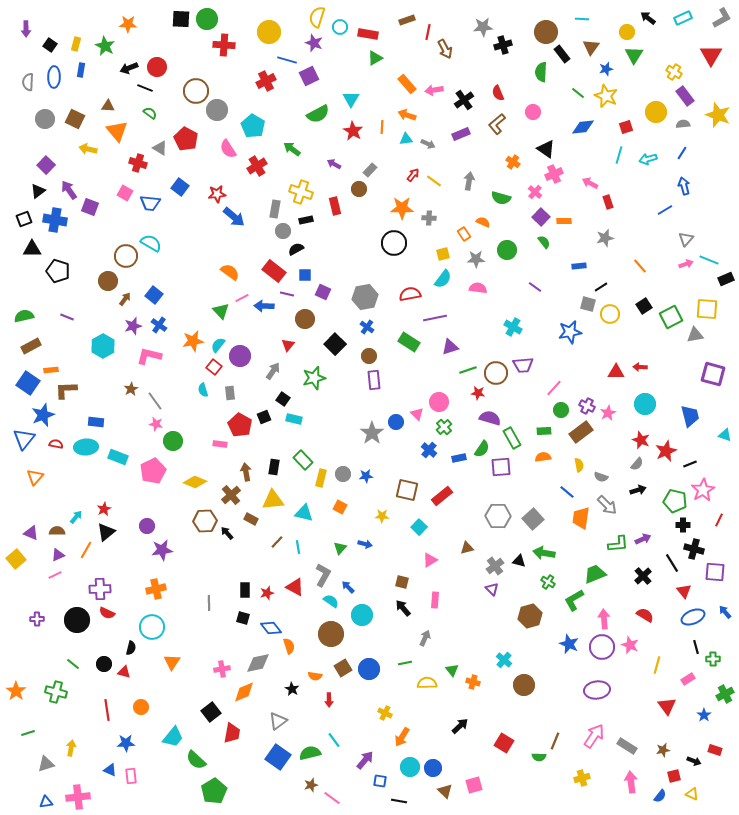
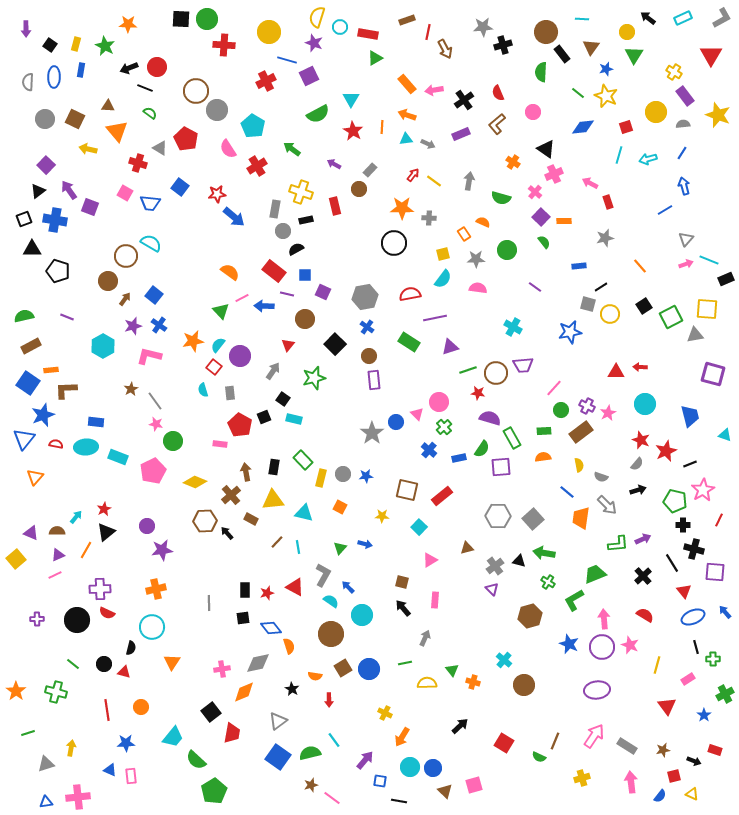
black square at (243, 618): rotated 24 degrees counterclockwise
green semicircle at (539, 757): rotated 24 degrees clockwise
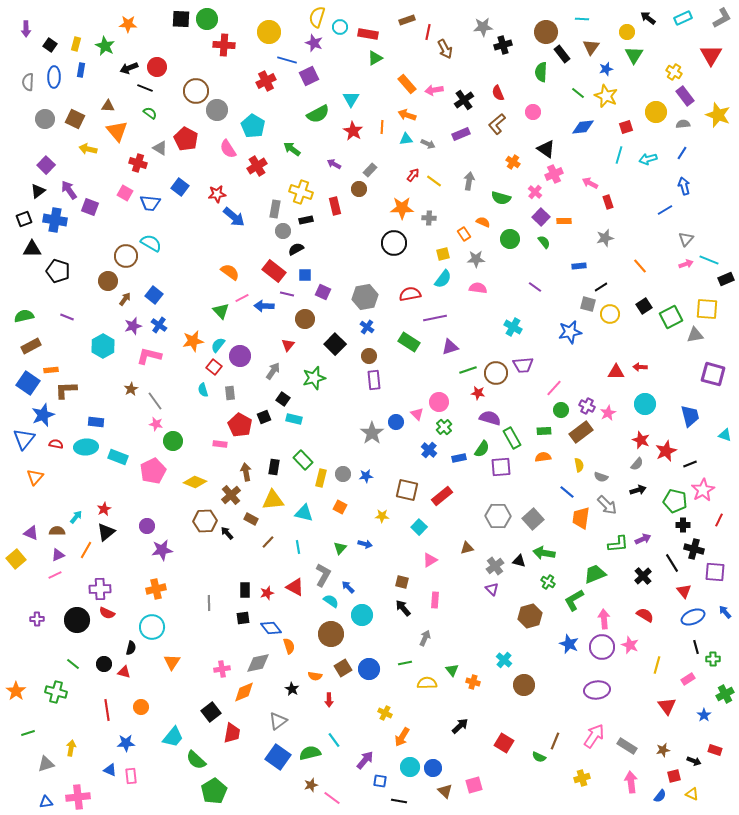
green circle at (507, 250): moved 3 px right, 11 px up
brown line at (277, 542): moved 9 px left
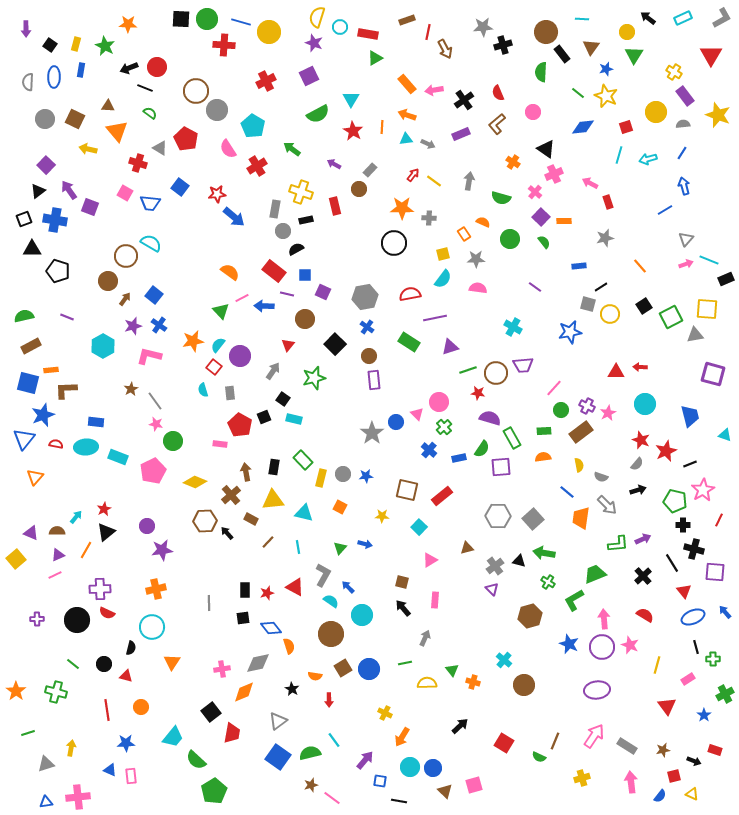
blue line at (287, 60): moved 46 px left, 38 px up
blue square at (28, 383): rotated 20 degrees counterclockwise
red triangle at (124, 672): moved 2 px right, 4 px down
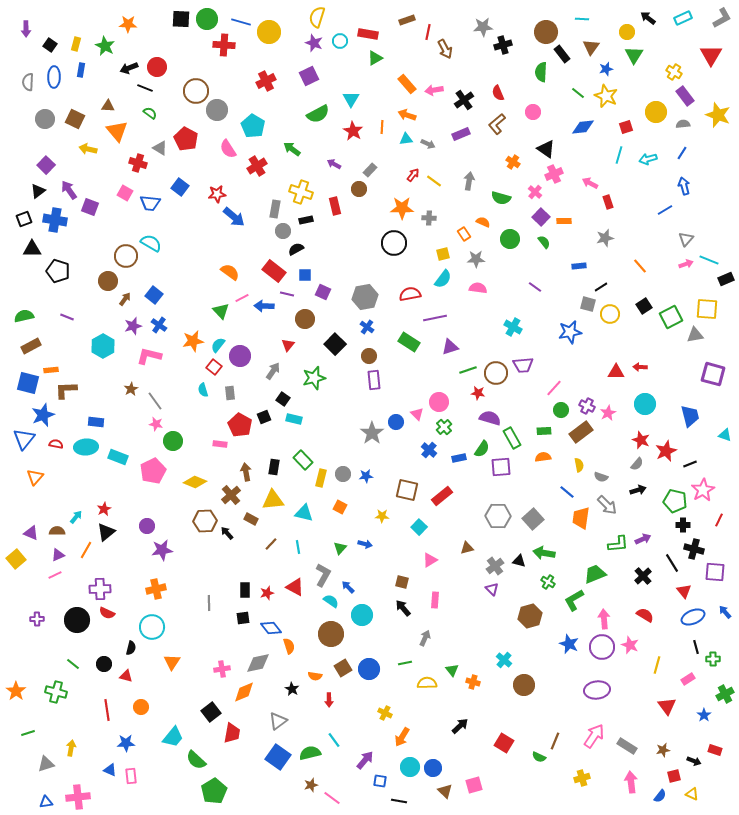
cyan circle at (340, 27): moved 14 px down
brown line at (268, 542): moved 3 px right, 2 px down
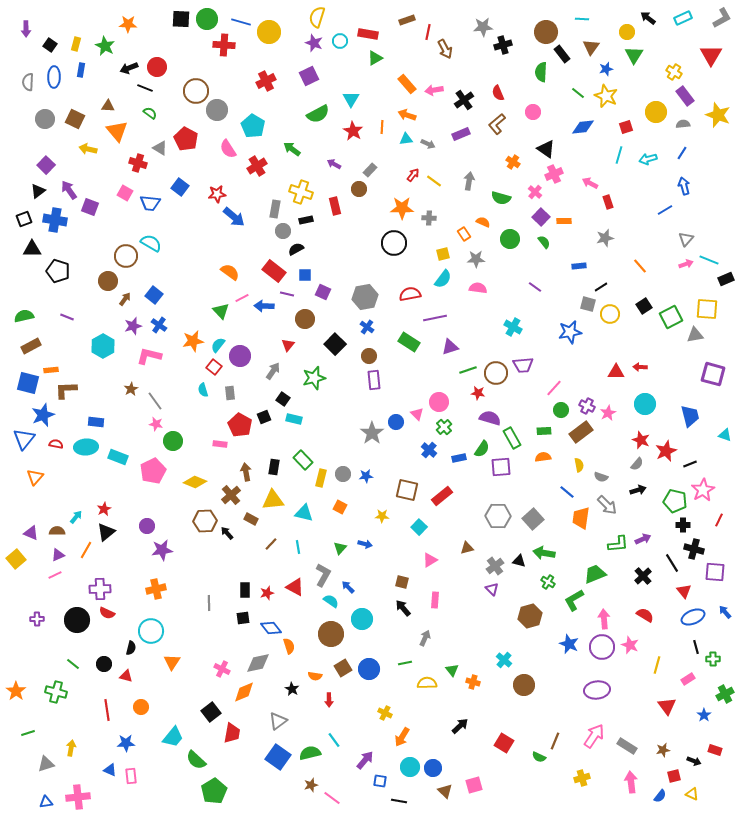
cyan circle at (362, 615): moved 4 px down
cyan circle at (152, 627): moved 1 px left, 4 px down
pink cross at (222, 669): rotated 35 degrees clockwise
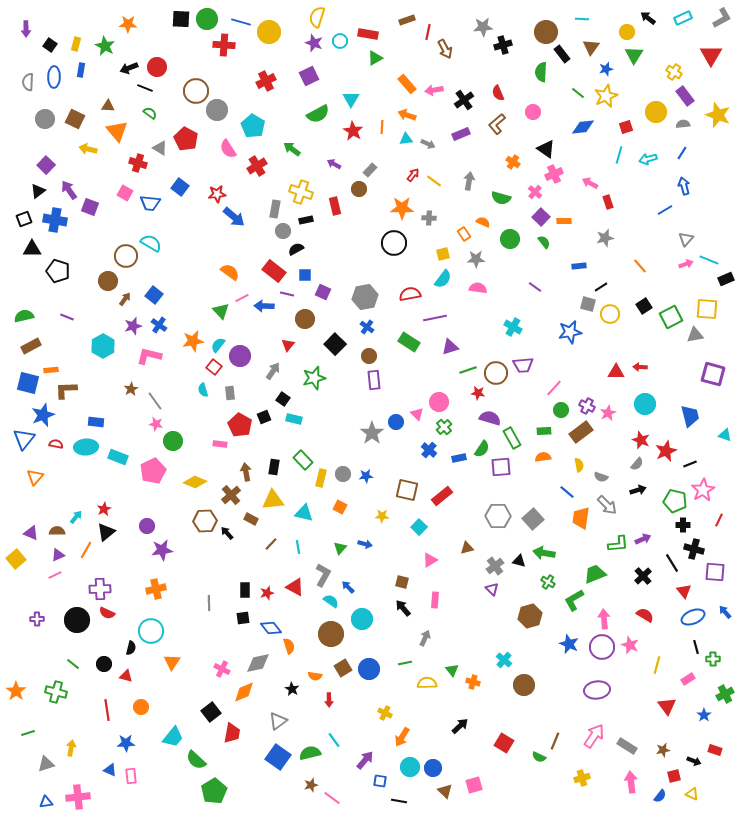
yellow star at (606, 96): rotated 25 degrees clockwise
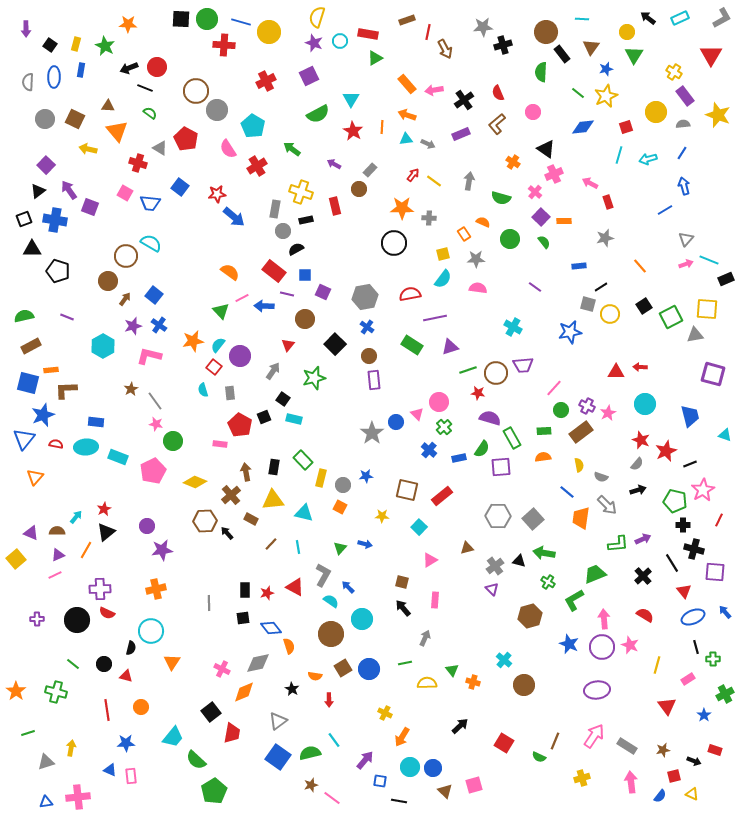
cyan rectangle at (683, 18): moved 3 px left
green rectangle at (409, 342): moved 3 px right, 3 px down
gray circle at (343, 474): moved 11 px down
gray triangle at (46, 764): moved 2 px up
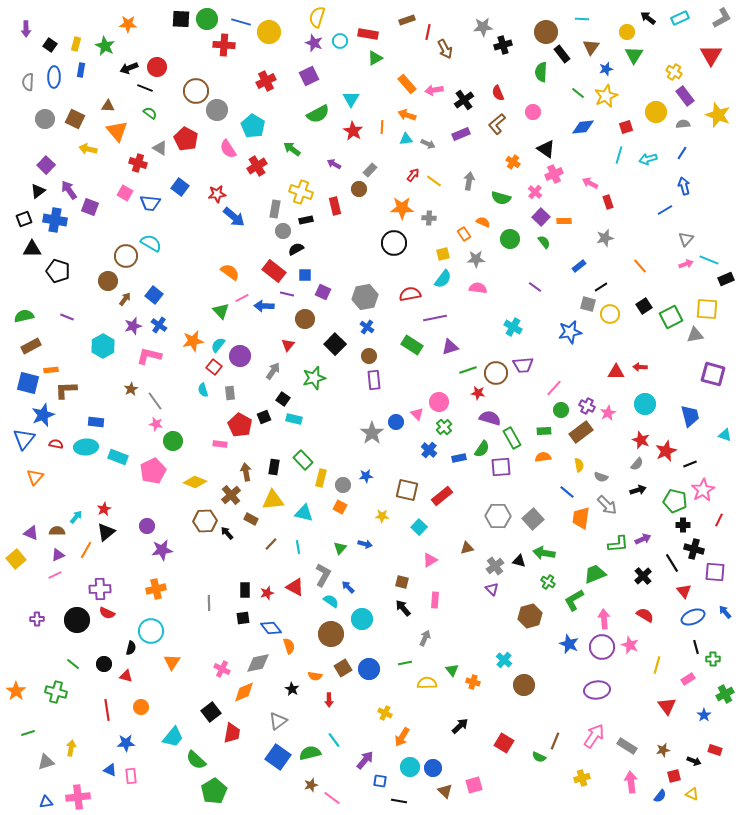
blue rectangle at (579, 266): rotated 32 degrees counterclockwise
